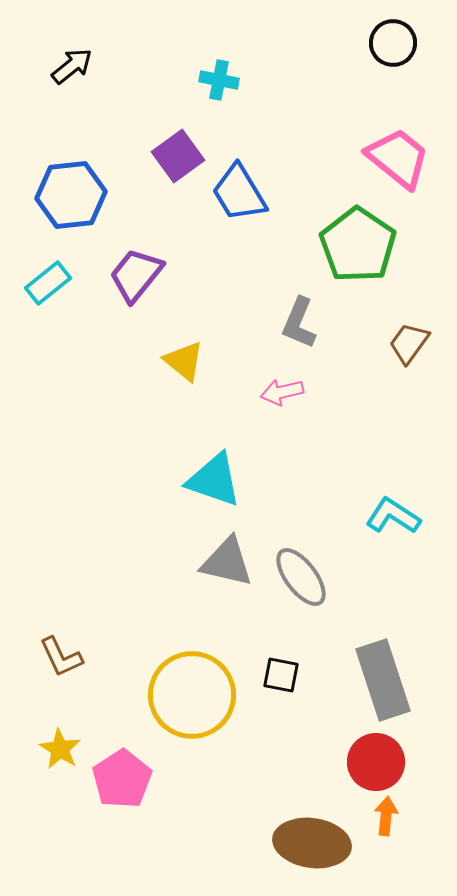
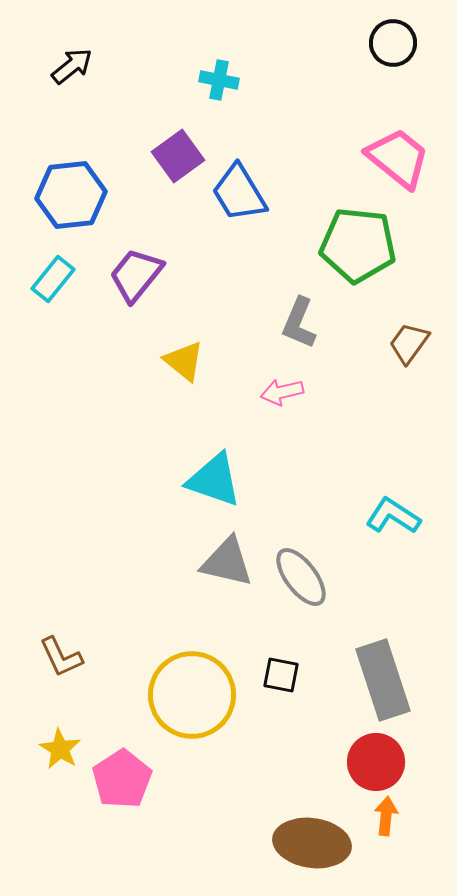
green pentagon: rotated 28 degrees counterclockwise
cyan rectangle: moved 5 px right, 4 px up; rotated 12 degrees counterclockwise
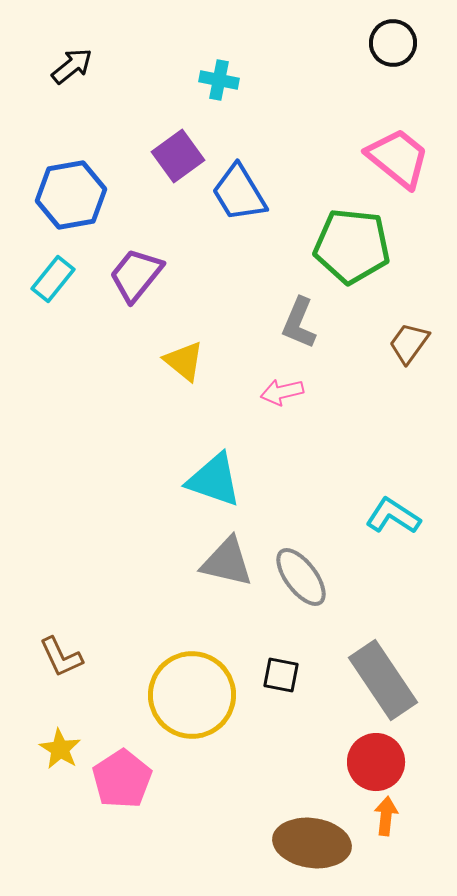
blue hexagon: rotated 4 degrees counterclockwise
green pentagon: moved 6 px left, 1 px down
gray rectangle: rotated 16 degrees counterclockwise
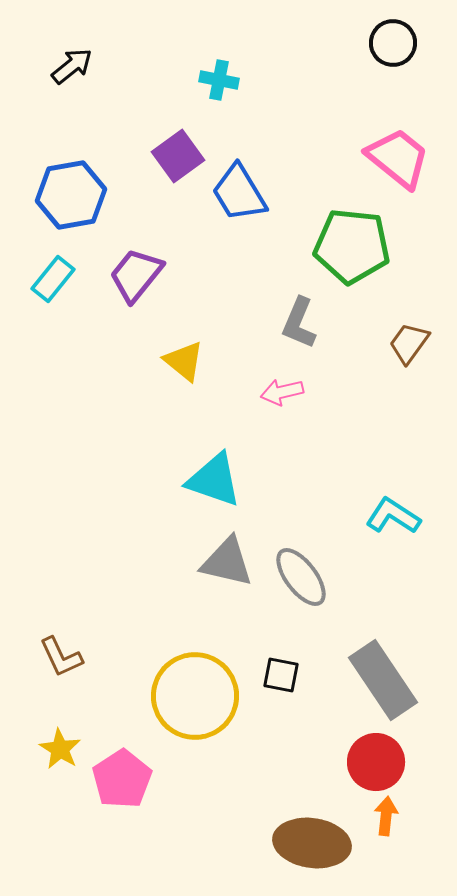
yellow circle: moved 3 px right, 1 px down
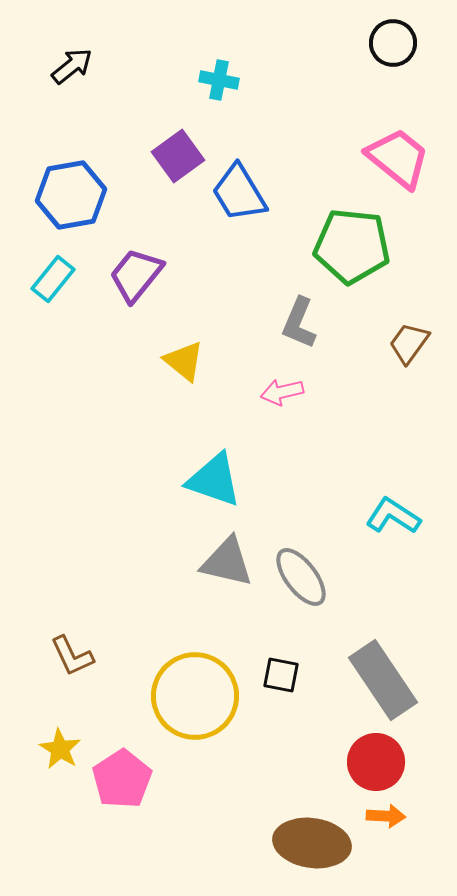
brown L-shape: moved 11 px right, 1 px up
orange arrow: rotated 87 degrees clockwise
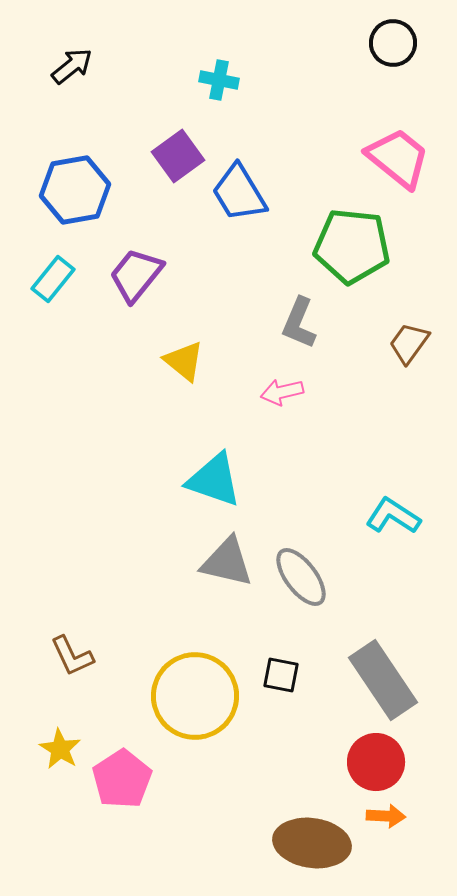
blue hexagon: moved 4 px right, 5 px up
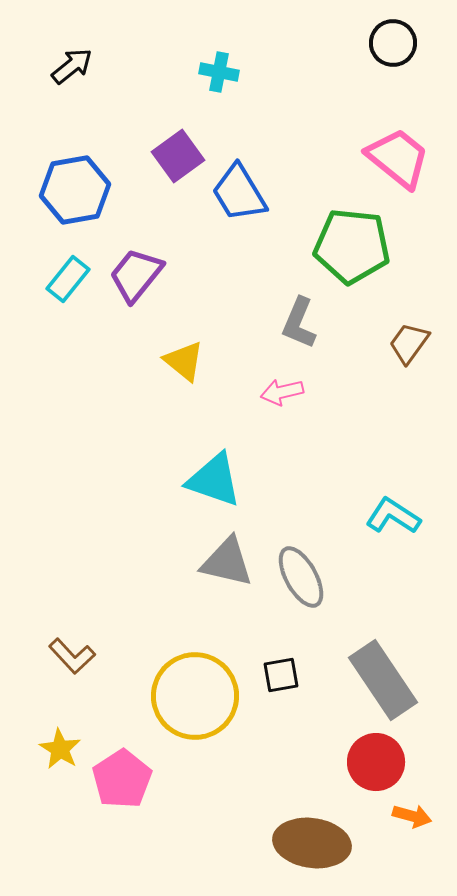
cyan cross: moved 8 px up
cyan rectangle: moved 15 px right
gray ellipse: rotated 8 degrees clockwise
brown L-shape: rotated 18 degrees counterclockwise
black square: rotated 21 degrees counterclockwise
orange arrow: moved 26 px right; rotated 12 degrees clockwise
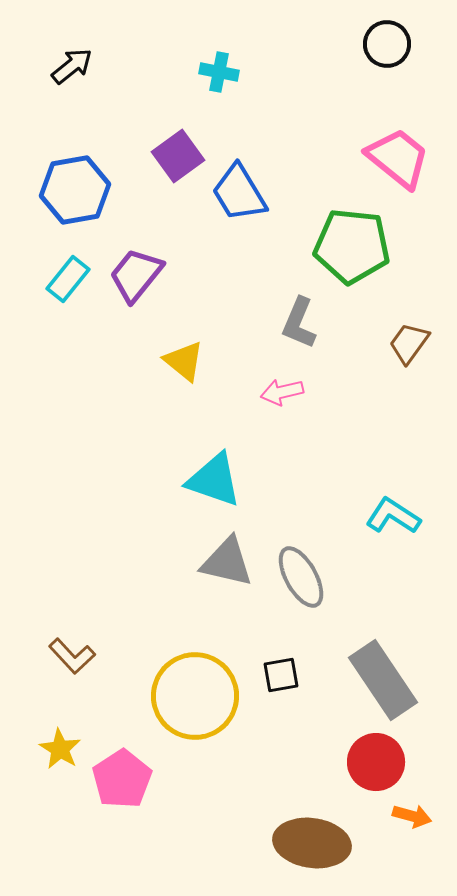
black circle: moved 6 px left, 1 px down
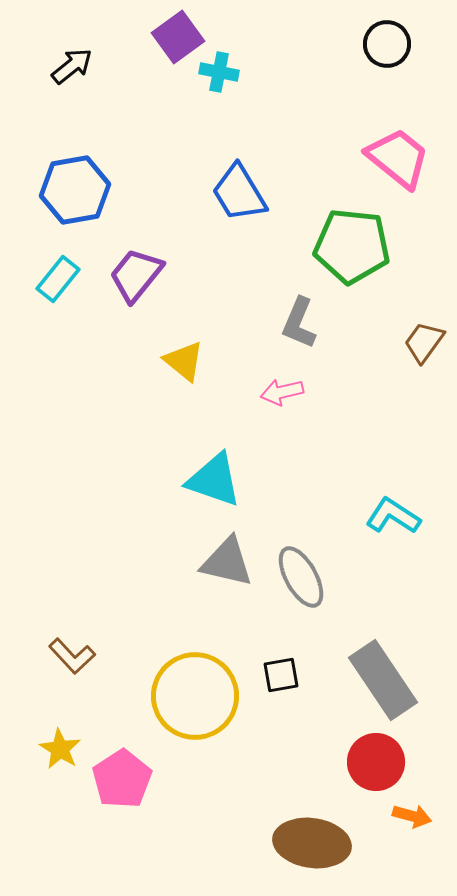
purple square: moved 119 px up
cyan rectangle: moved 10 px left
brown trapezoid: moved 15 px right, 1 px up
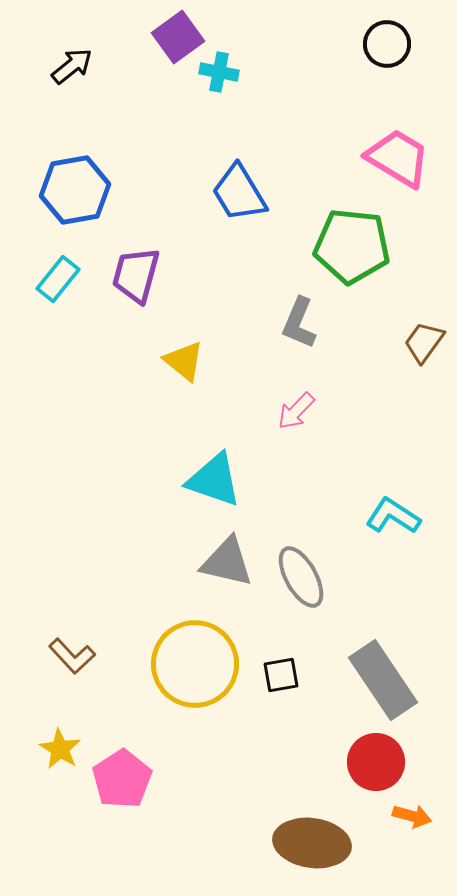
pink trapezoid: rotated 8 degrees counterclockwise
purple trapezoid: rotated 24 degrees counterclockwise
pink arrow: moved 14 px right, 19 px down; rotated 33 degrees counterclockwise
yellow circle: moved 32 px up
